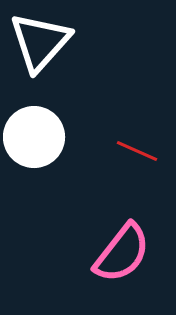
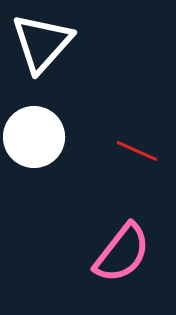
white triangle: moved 2 px right, 1 px down
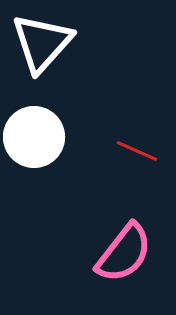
pink semicircle: moved 2 px right
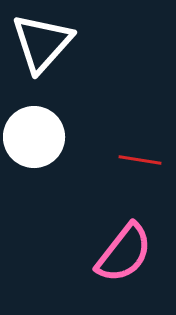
red line: moved 3 px right, 9 px down; rotated 15 degrees counterclockwise
